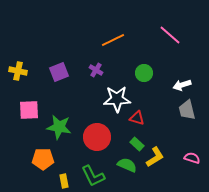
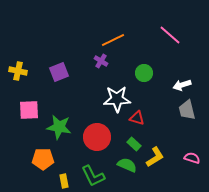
purple cross: moved 5 px right, 9 px up
green rectangle: moved 3 px left
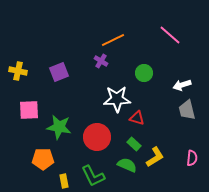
pink semicircle: rotated 77 degrees clockwise
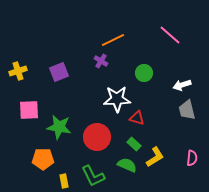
yellow cross: rotated 30 degrees counterclockwise
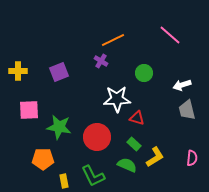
yellow cross: rotated 18 degrees clockwise
